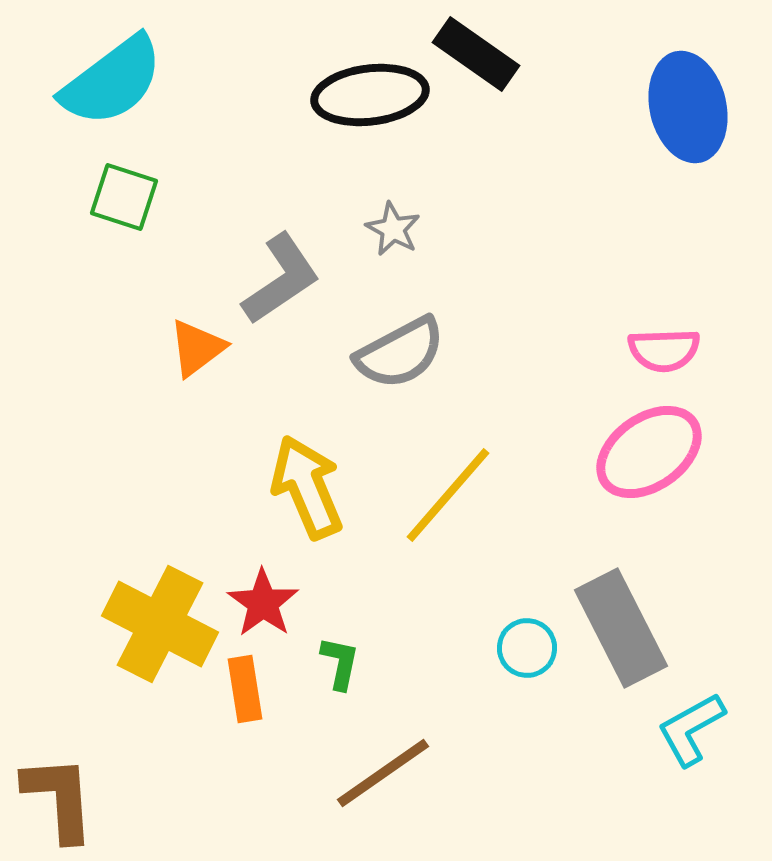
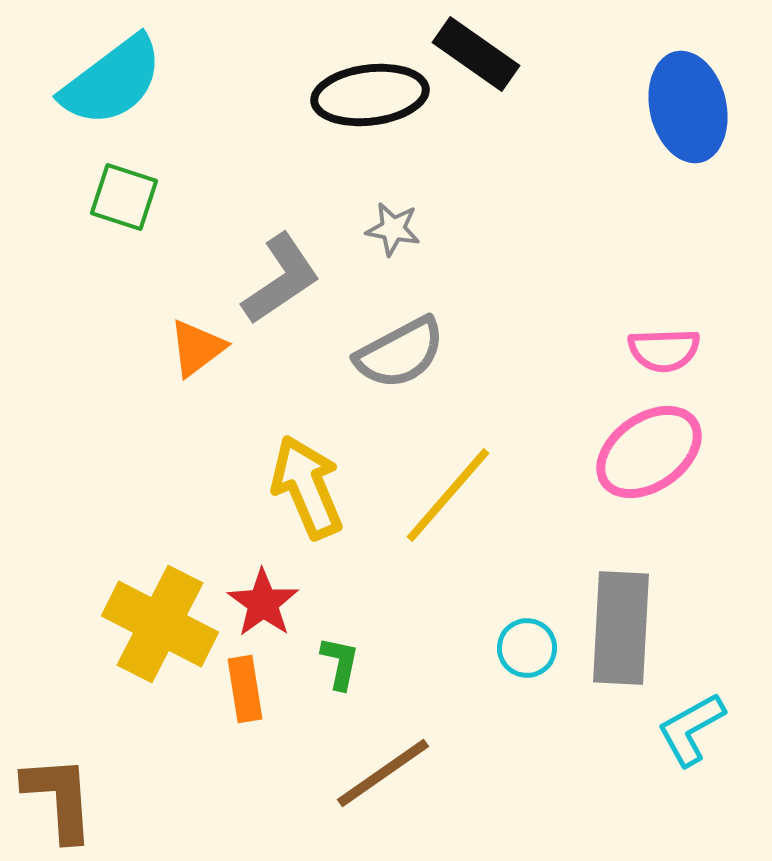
gray star: rotated 18 degrees counterclockwise
gray rectangle: rotated 30 degrees clockwise
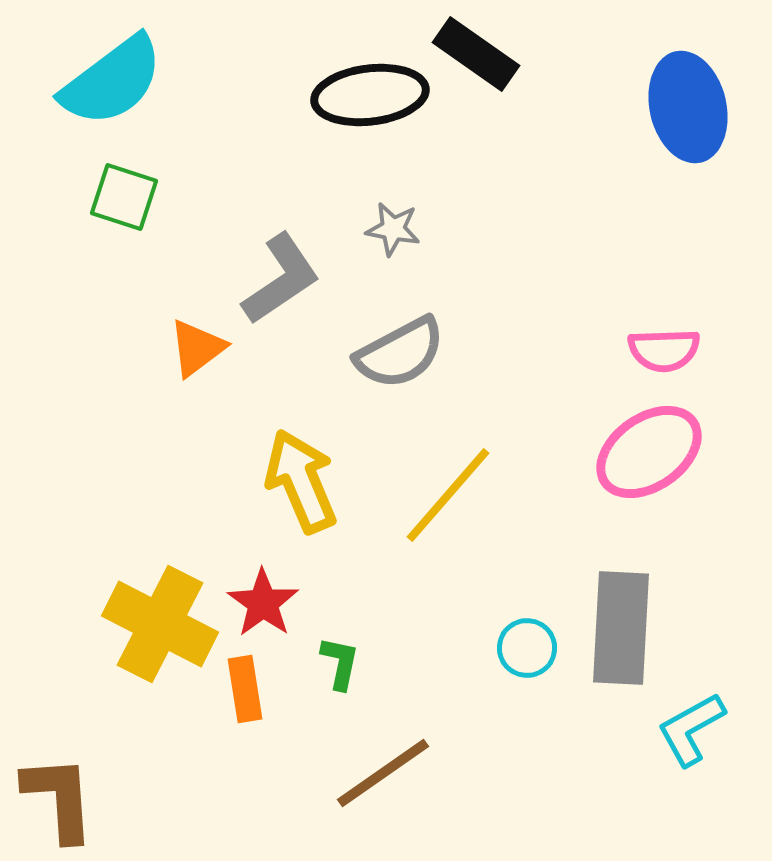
yellow arrow: moved 6 px left, 6 px up
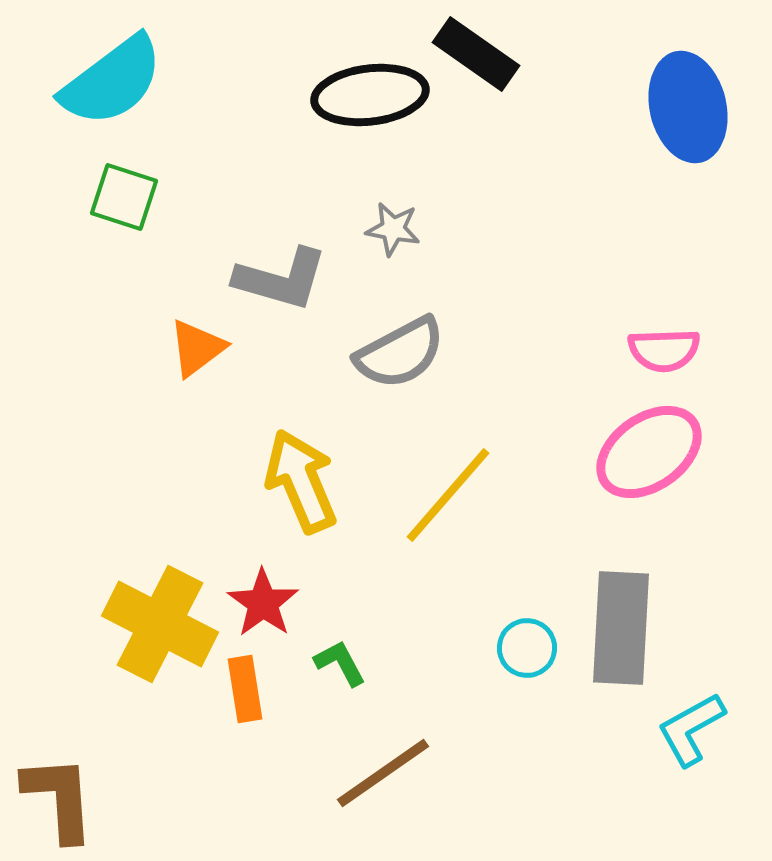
gray L-shape: rotated 50 degrees clockwise
green L-shape: rotated 40 degrees counterclockwise
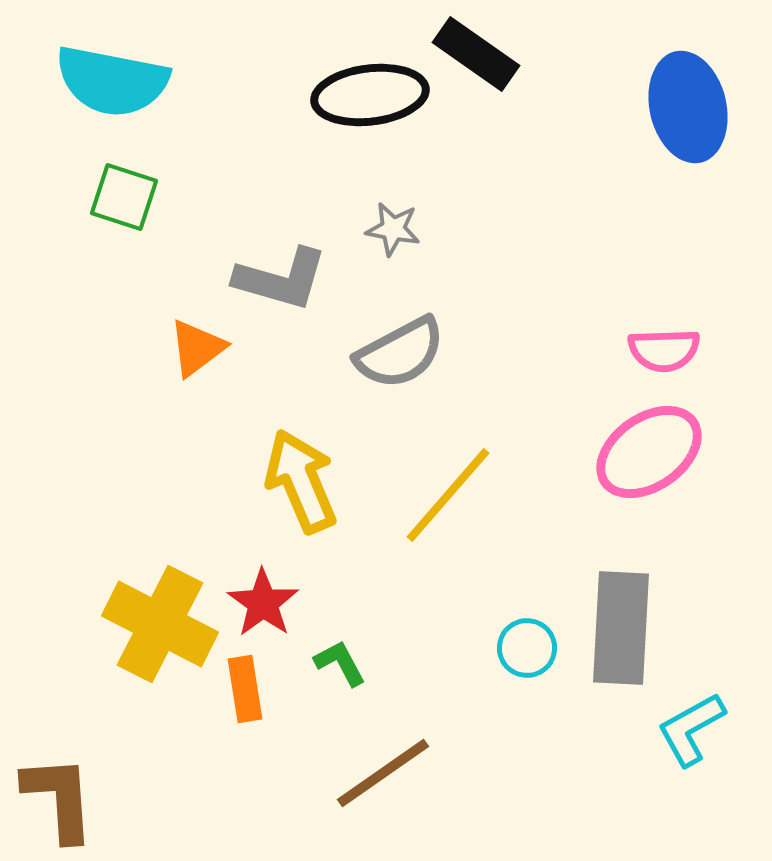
cyan semicircle: rotated 48 degrees clockwise
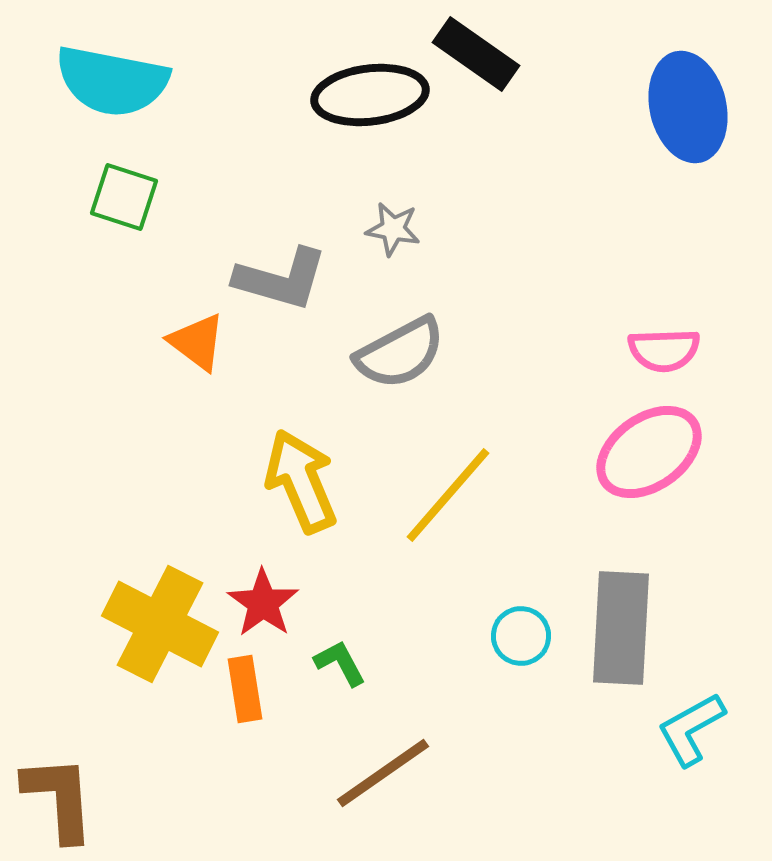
orange triangle: moved 6 px up; rotated 46 degrees counterclockwise
cyan circle: moved 6 px left, 12 px up
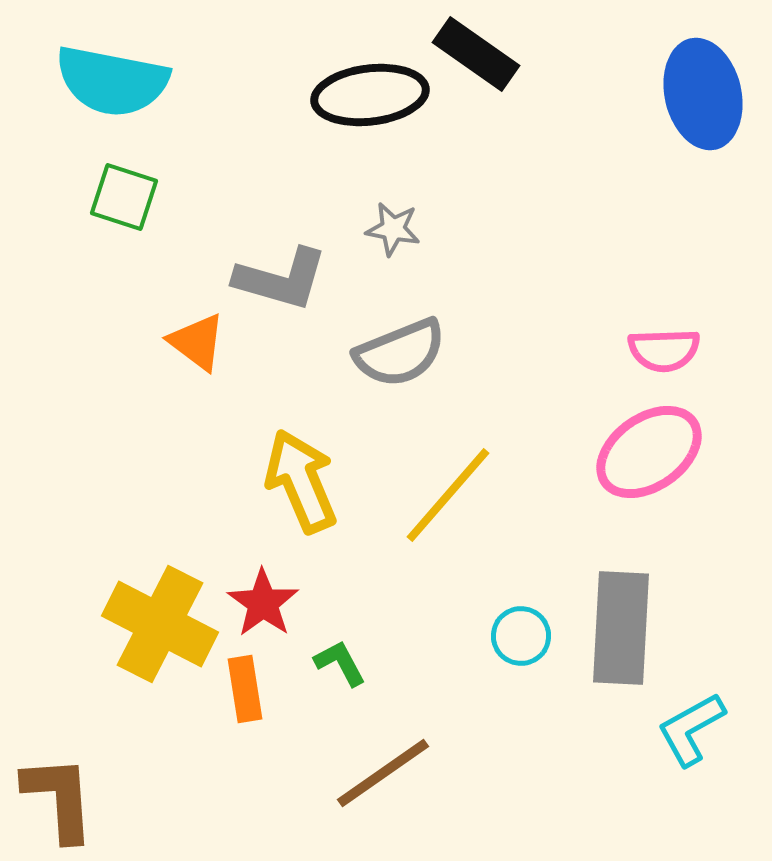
blue ellipse: moved 15 px right, 13 px up
gray semicircle: rotated 6 degrees clockwise
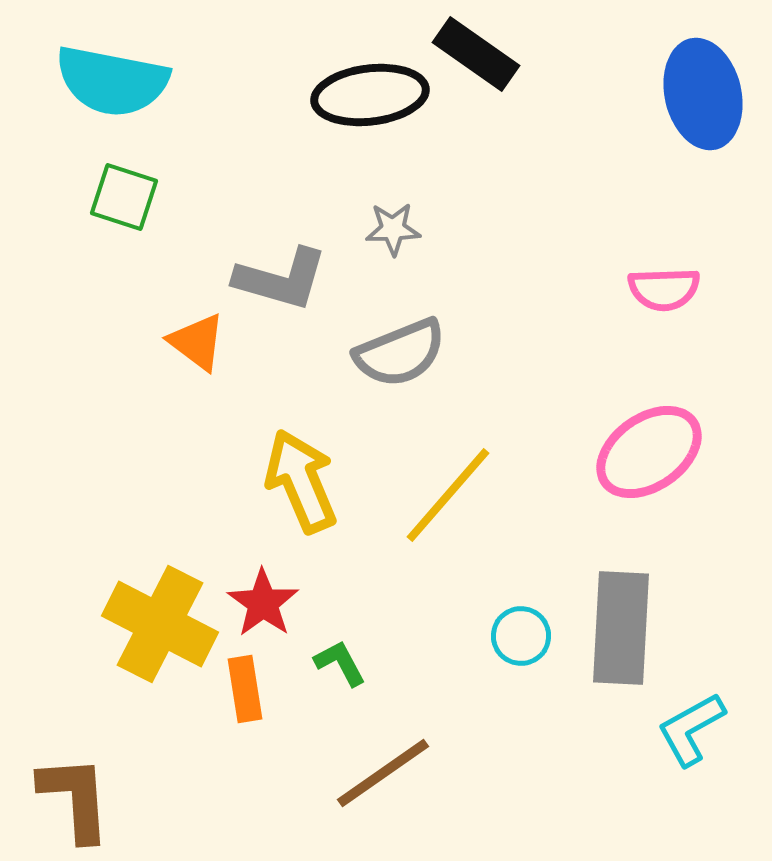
gray star: rotated 12 degrees counterclockwise
pink semicircle: moved 61 px up
brown L-shape: moved 16 px right
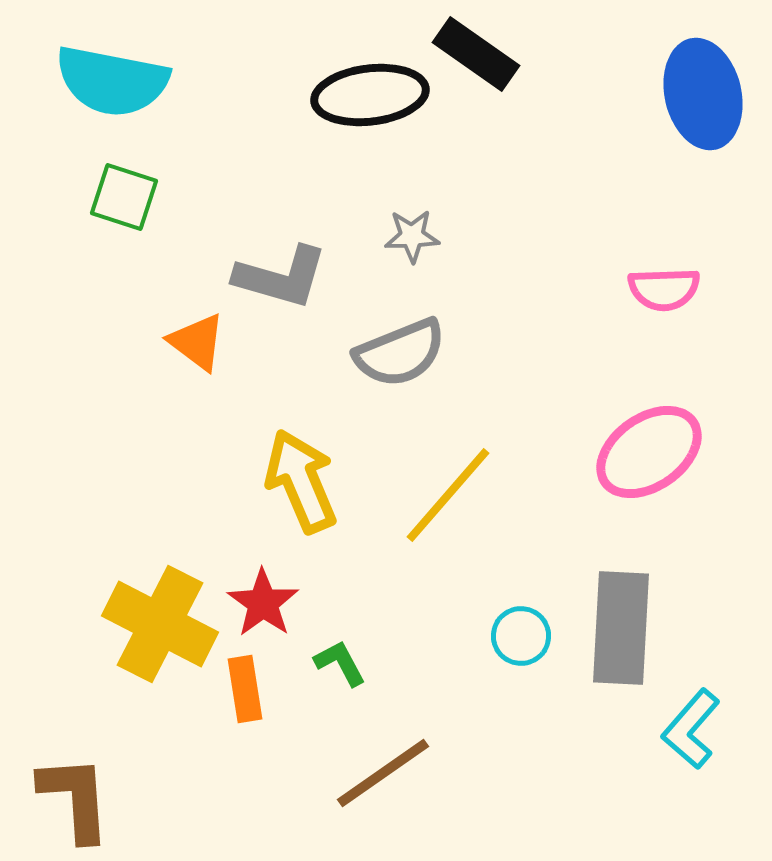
gray star: moved 19 px right, 7 px down
gray L-shape: moved 2 px up
cyan L-shape: rotated 20 degrees counterclockwise
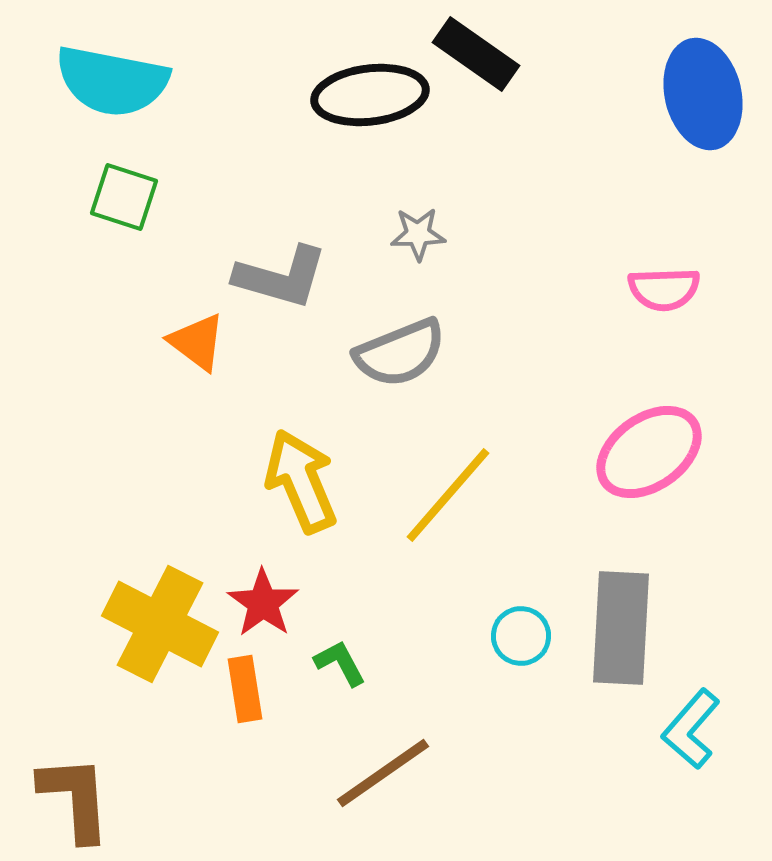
gray star: moved 6 px right, 2 px up
